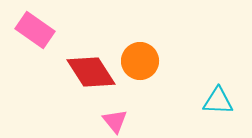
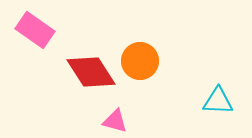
pink triangle: rotated 36 degrees counterclockwise
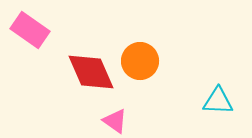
pink rectangle: moved 5 px left
red diamond: rotated 9 degrees clockwise
pink triangle: rotated 20 degrees clockwise
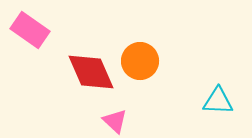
pink triangle: rotated 8 degrees clockwise
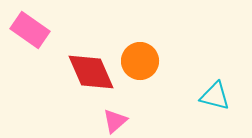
cyan triangle: moved 3 px left, 5 px up; rotated 12 degrees clockwise
pink triangle: rotated 36 degrees clockwise
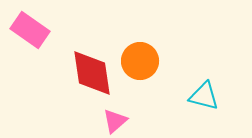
red diamond: moved 1 px right, 1 px down; rotated 15 degrees clockwise
cyan triangle: moved 11 px left
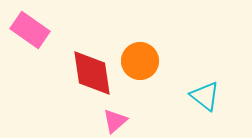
cyan triangle: moved 1 px right; rotated 24 degrees clockwise
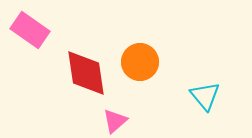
orange circle: moved 1 px down
red diamond: moved 6 px left
cyan triangle: rotated 12 degrees clockwise
